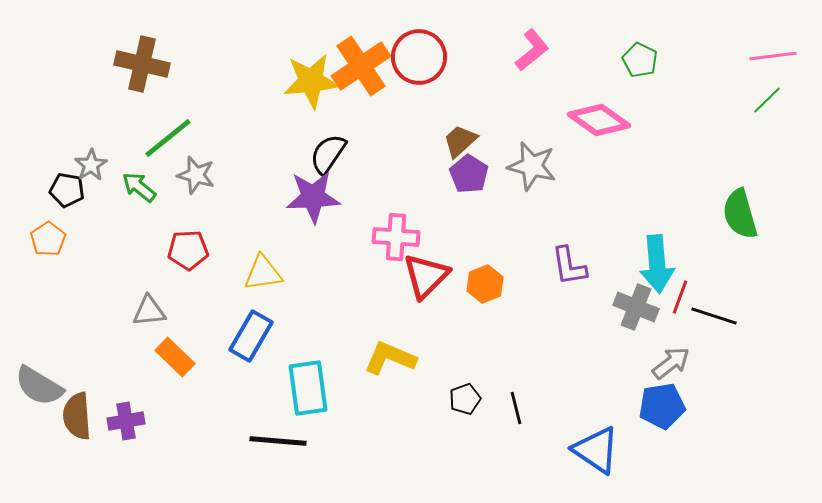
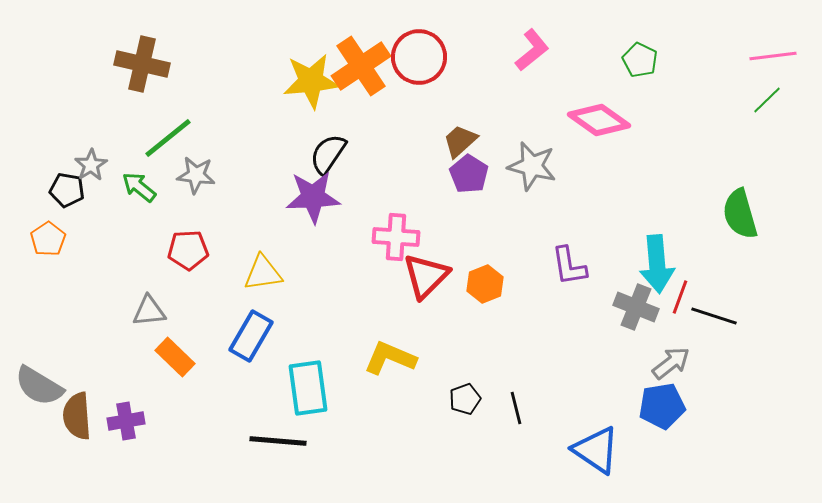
gray star at (196, 175): rotated 9 degrees counterclockwise
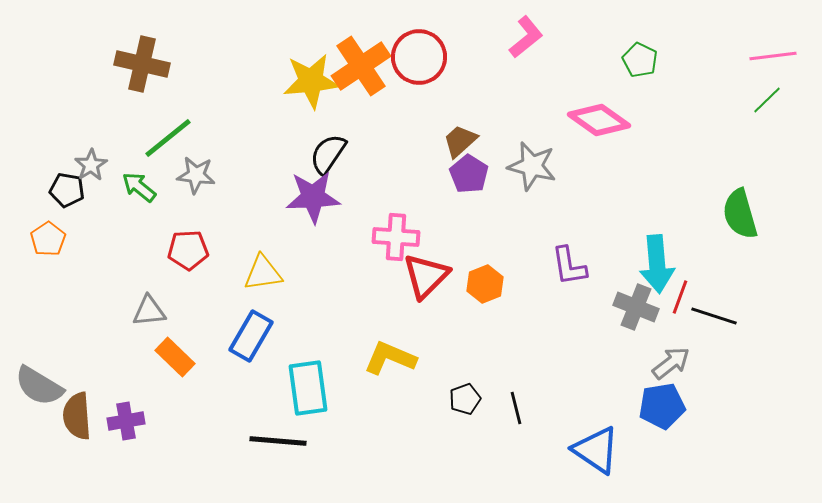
pink L-shape at (532, 50): moved 6 px left, 13 px up
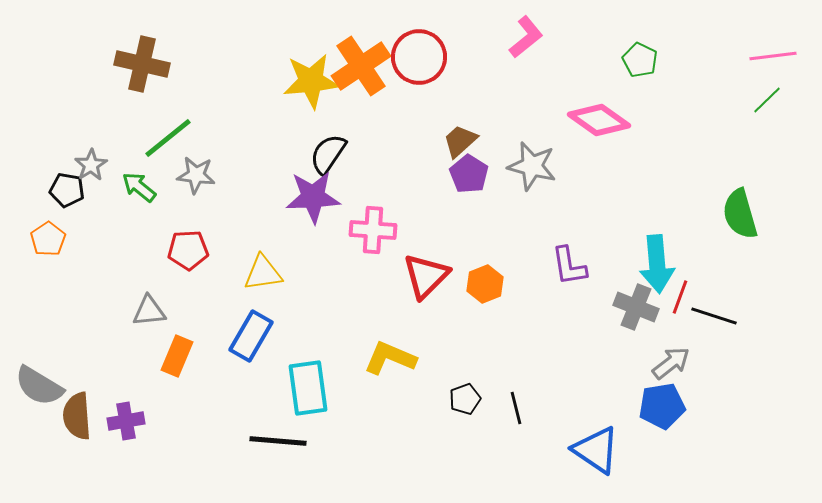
pink cross at (396, 237): moved 23 px left, 7 px up
orange rectangle at (175, 357): moved 2 px right, 1 px up; rotated 69 degrees clockwise
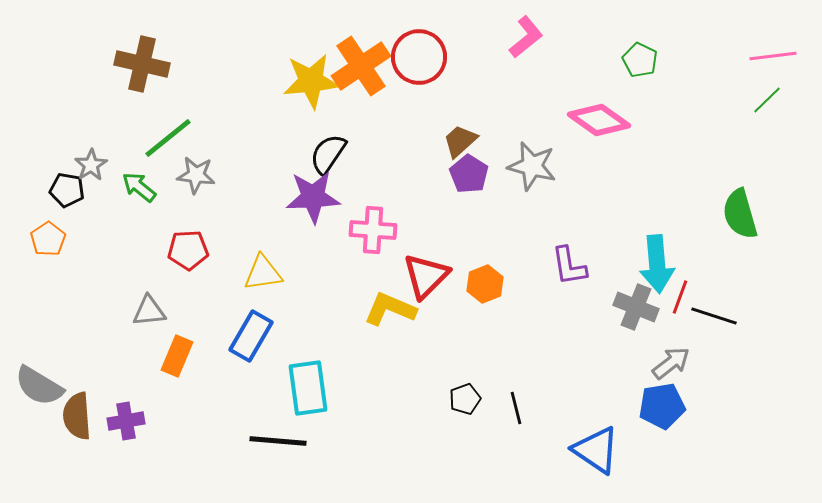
yellow L-shape at (390, 358): moved 49 px up
